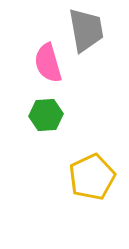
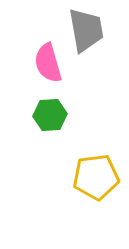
green hexagon: moved 4 px right
yellow pentagon: moved 4 px right; rotated 18 degrees clockwise
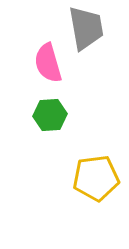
gray trapezoid: moved 2 px up
yellow pentagon: moved 1 px down
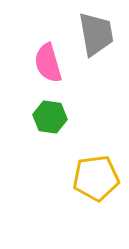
gray trapezoid: moved 10 px right, 6 px down
green hexagon: moved 2 px down; rotated 12 degrees clockwise
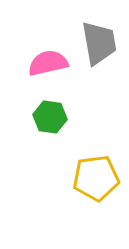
gray trapezoid: moved 3 px right, 9 px down
pink semicircle: rotated 93 degrees clockwise
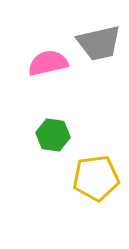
gray trapezoid: rotated 87 degrees clockwise
green hexagon: moved 3 px right, 18 px down
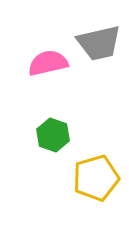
green hexagon: rotated 12 degrees clockwise
yellow pentagon: rotated 9 degrees counterclockwise
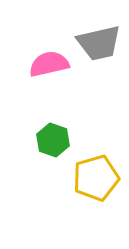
pink semicircle: moved 1 px right, 1 px down
green hexagon: moved 5 px down
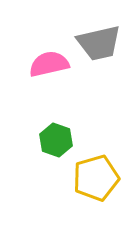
green hexagon: moved 3 px right
